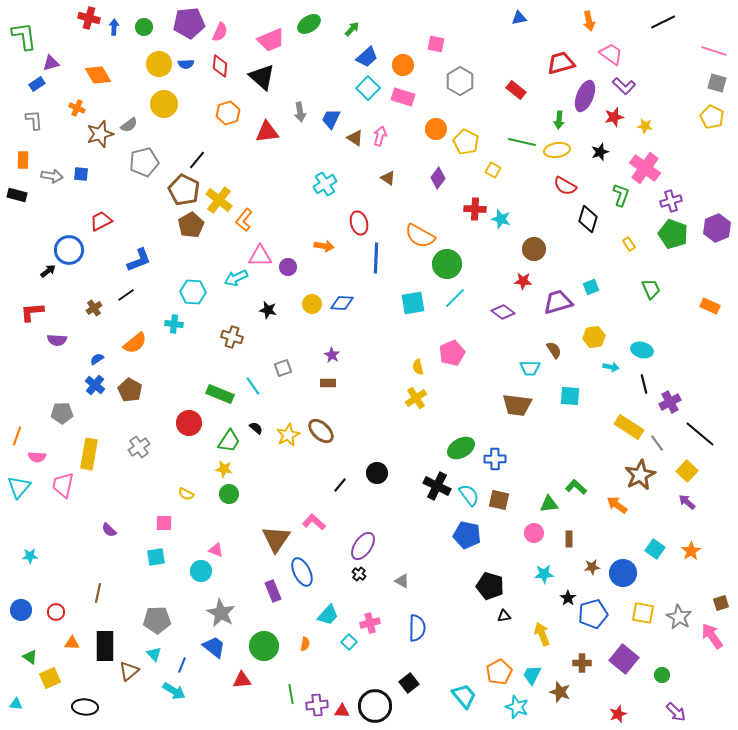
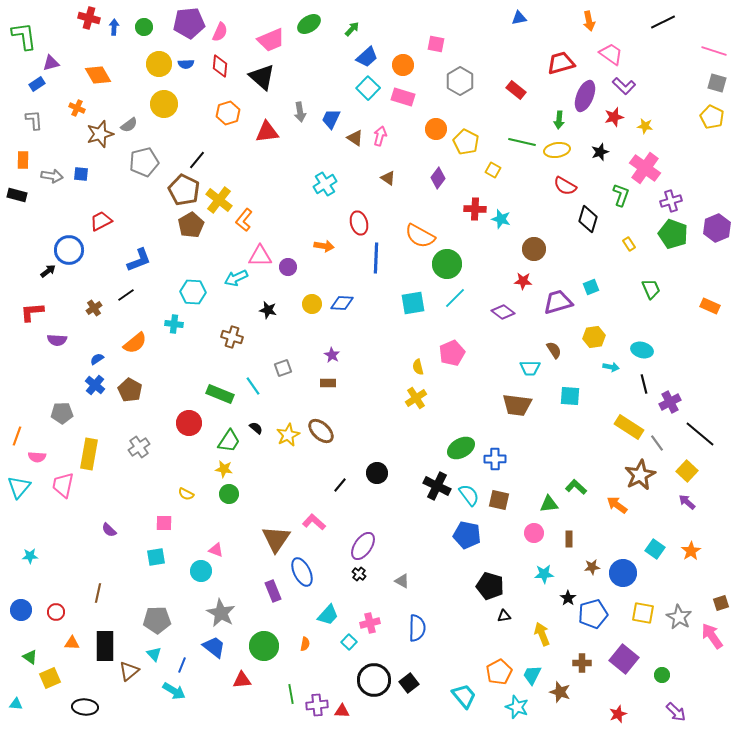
black circle at (375, 706): moved 1 px left, 26 px up
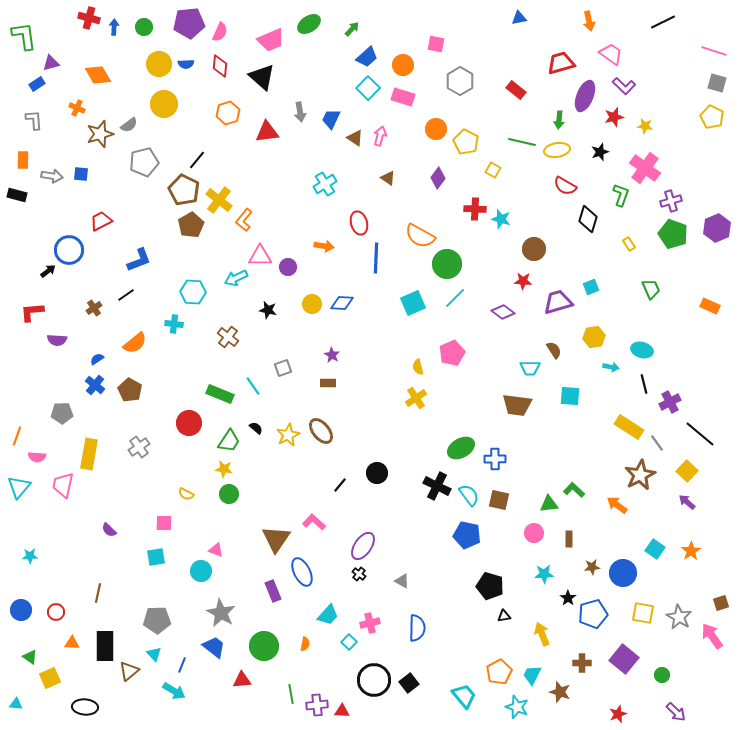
cyan square at (413, 303): rotated 15 degrees counterclockwise
brown cross at (232, 337): moved 4 px left; rotated 20 degrees clockwise
brown ellipse at (321, 431): rotated 8 degrees clockwise
green L-shape at (576, 487): moved 2 px left, 3 px down
